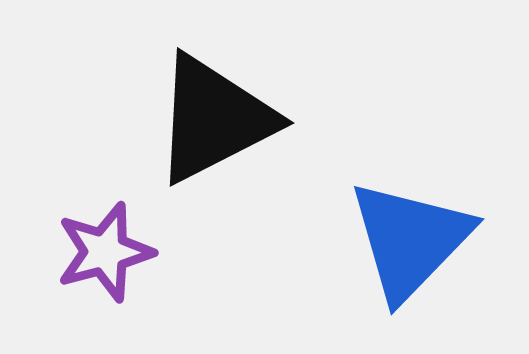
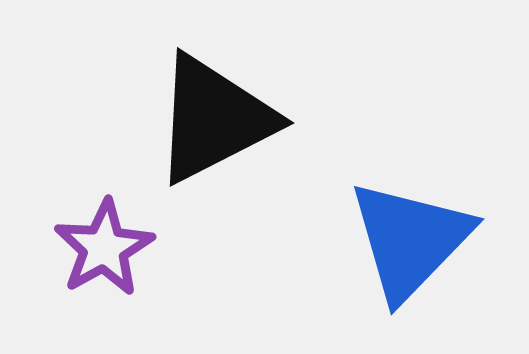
purple star: moved 1 px left, 4 px up; rotated 14 degrees counterclockwise
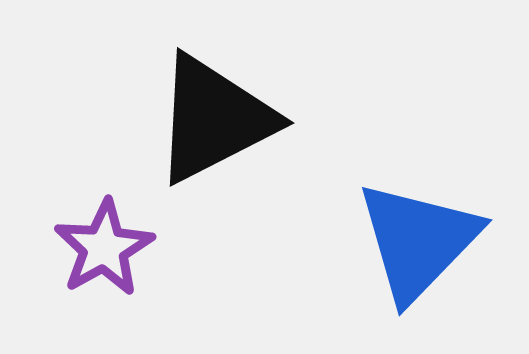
blue triangle: moved 8 px right, 1 px down
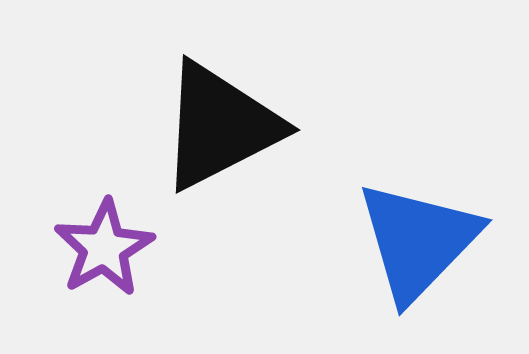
black triangle: moved 6 px right, 7 px down
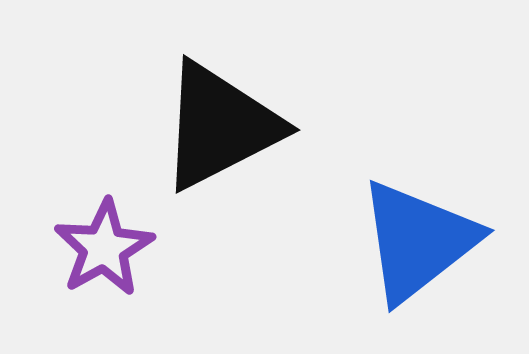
blue triangle: rotated 8 degrees clockwise
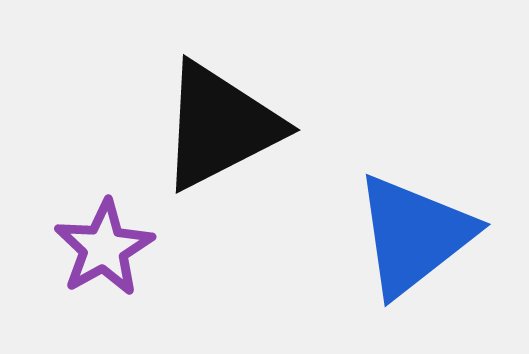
blue triangle: moved 4 px left, 6 px up
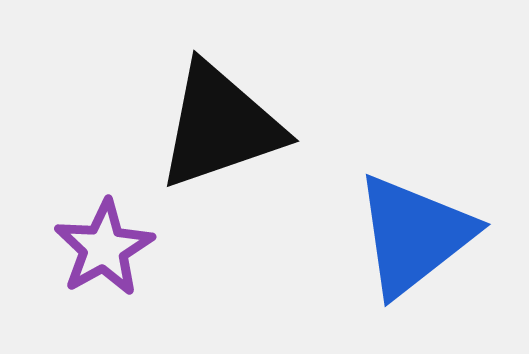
black triangle: rotated 8 degrees clockwise
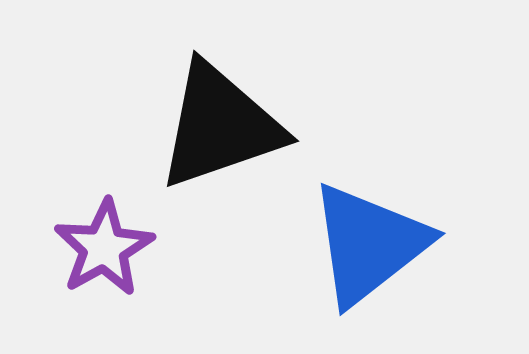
blue triangle: moved 45 px left, 9 px down
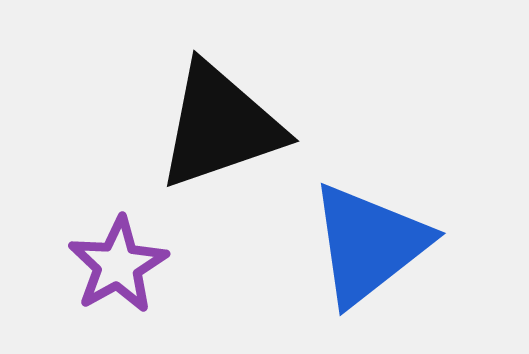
purple star: moved 14 px right, 17 px down
